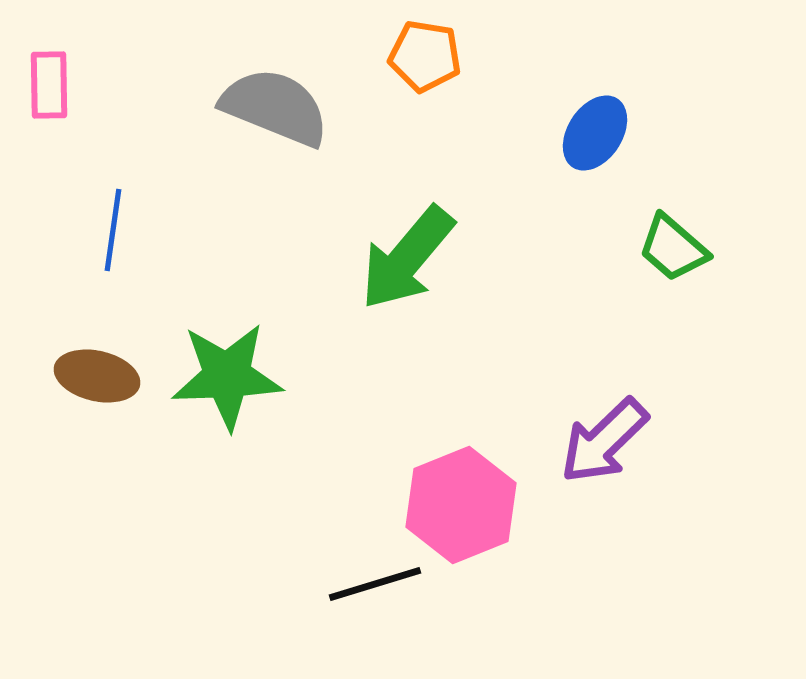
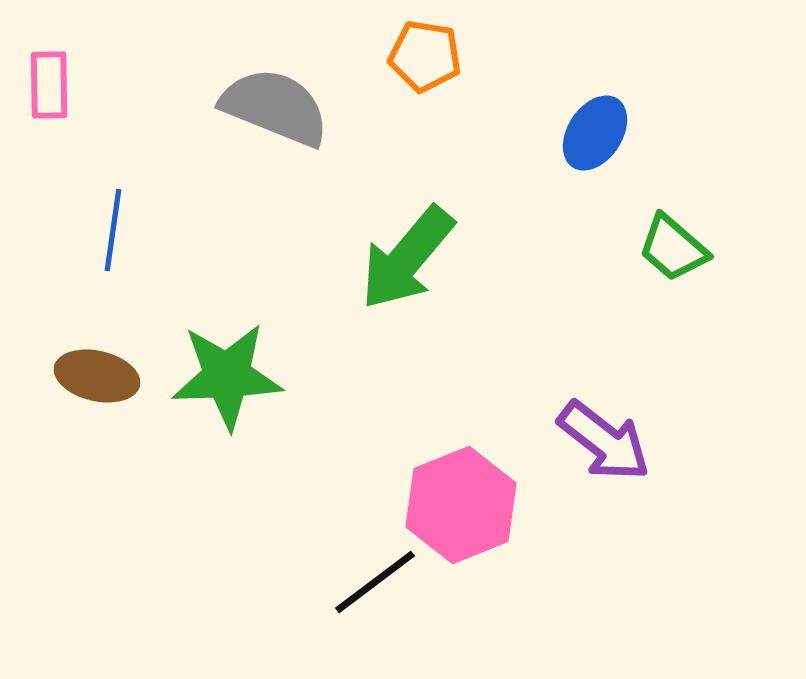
purple arrow: rotated 98 degrees counterclockwise
black line: moved 2 px up; rotated 20 degrees counterclockwise
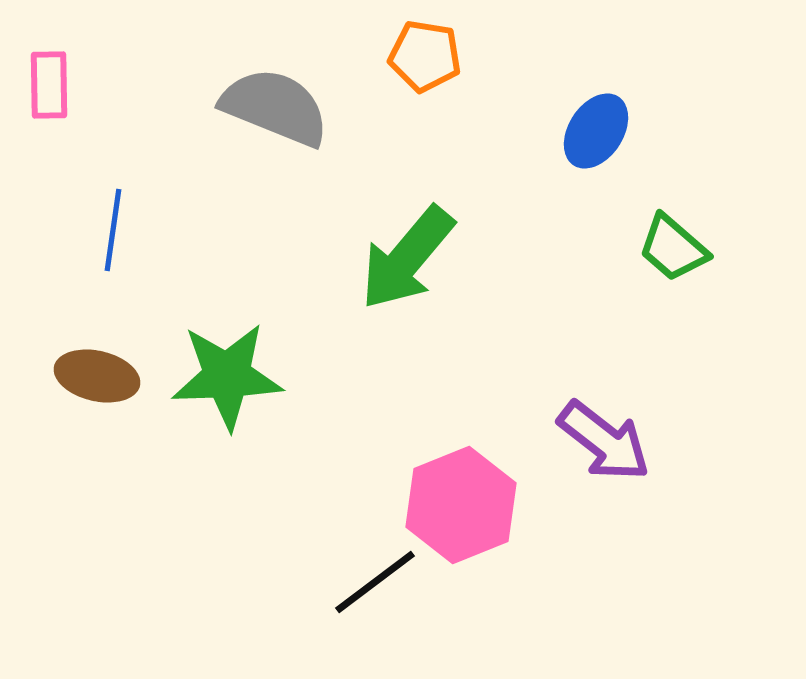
blue ellipse: moved 1 px right, 2 px up
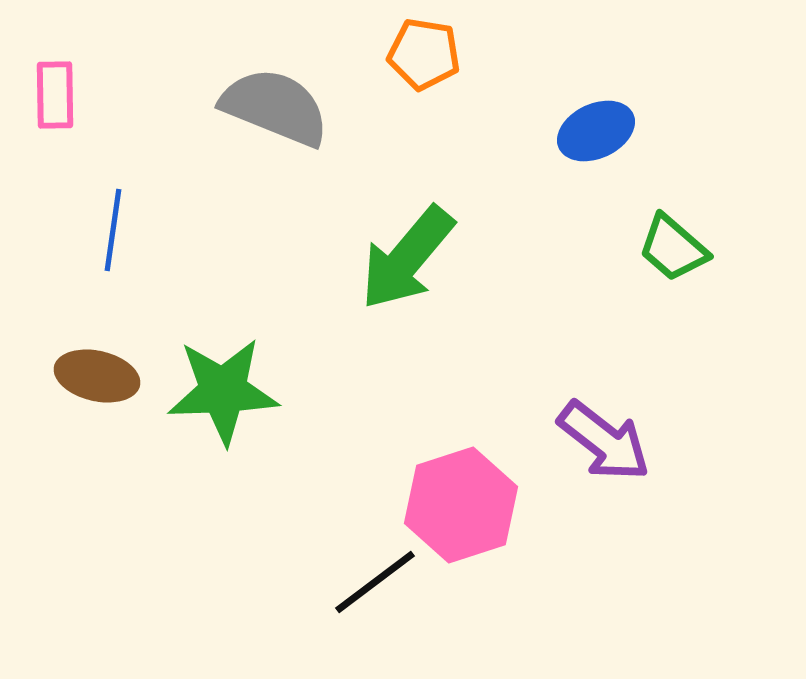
orange pentagon: moved 1 px left, 2 px up
pink rectangle: moved 6 px right, 10 px down
blue ellipse: rotated 32 degrees clockwise
green star: moved 4 px left, 15 px down
pink hexagon: rotated 4 degrees clockwise
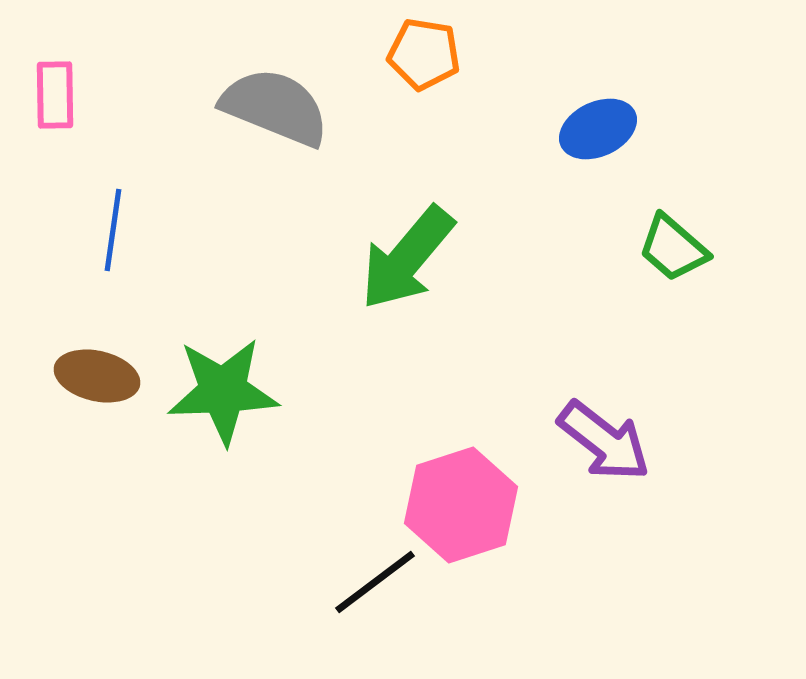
blue ellipse: moved 2 px right, 2 px up
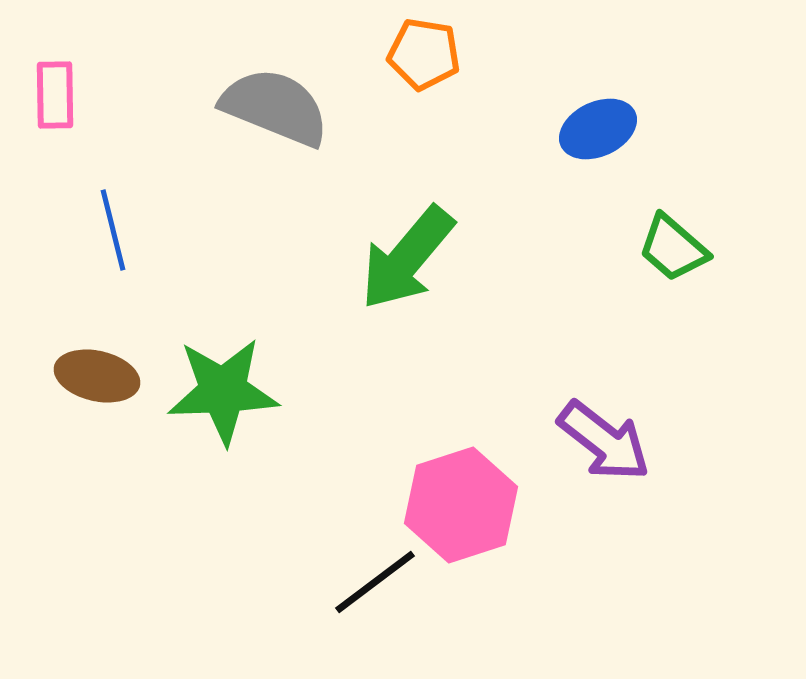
blue line: rotated 22 degrees counterclockwise
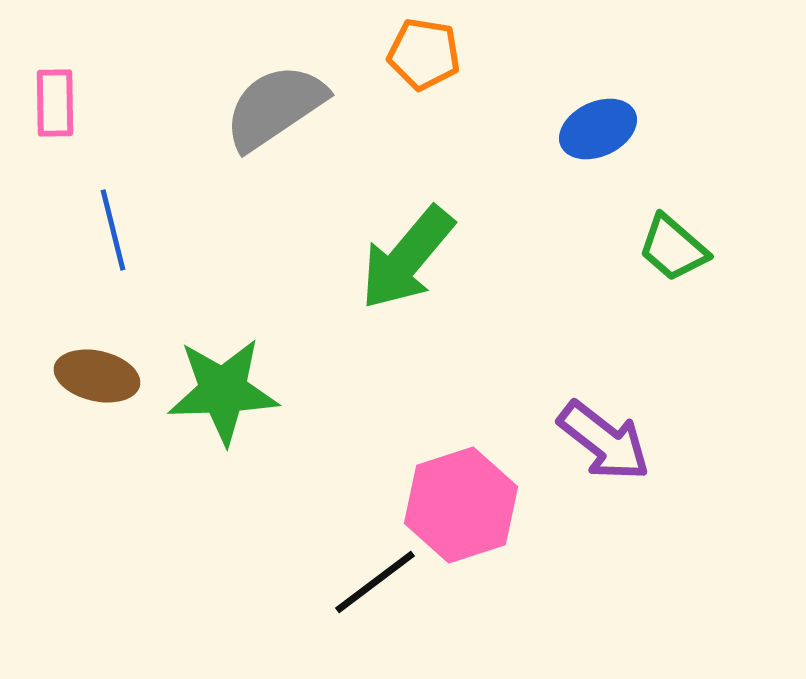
pink rectangle: moved 8 px down
gray semicircle: rotated 56 degrees counterclockwise
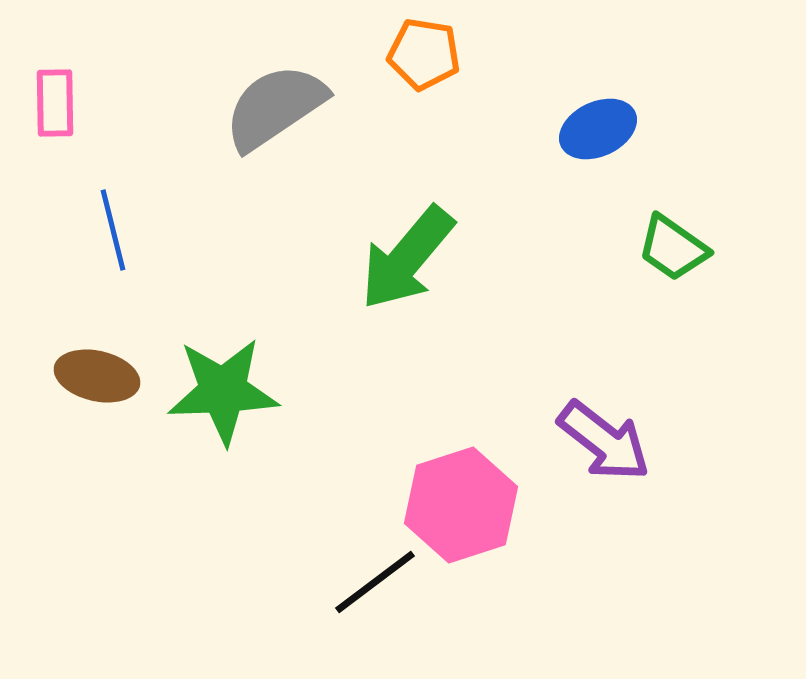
green trapezoid: rotated 6 degrees counterclockwise
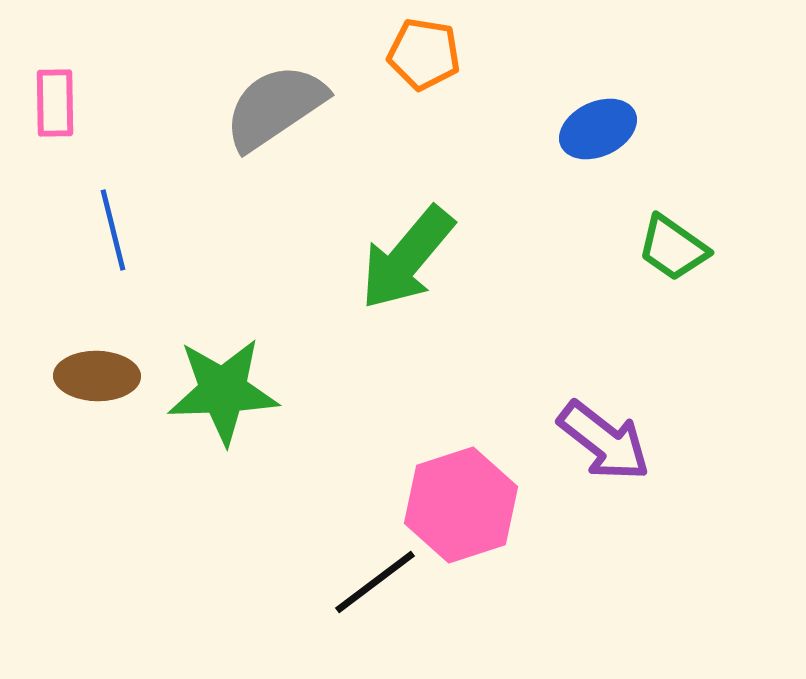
brown ellipse: rotated 12 degrees counterclockwise
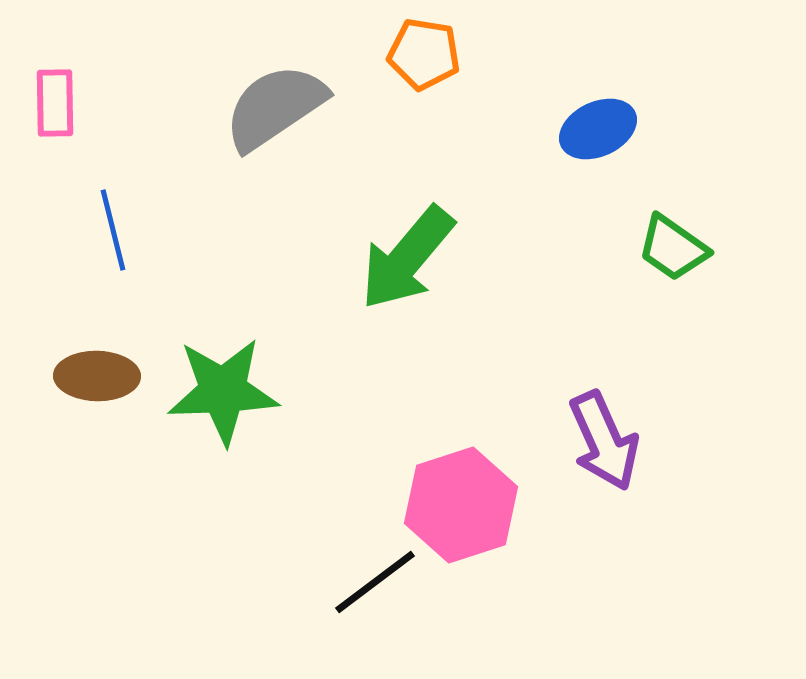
purple arrow: rotated 28 degrees clockwise
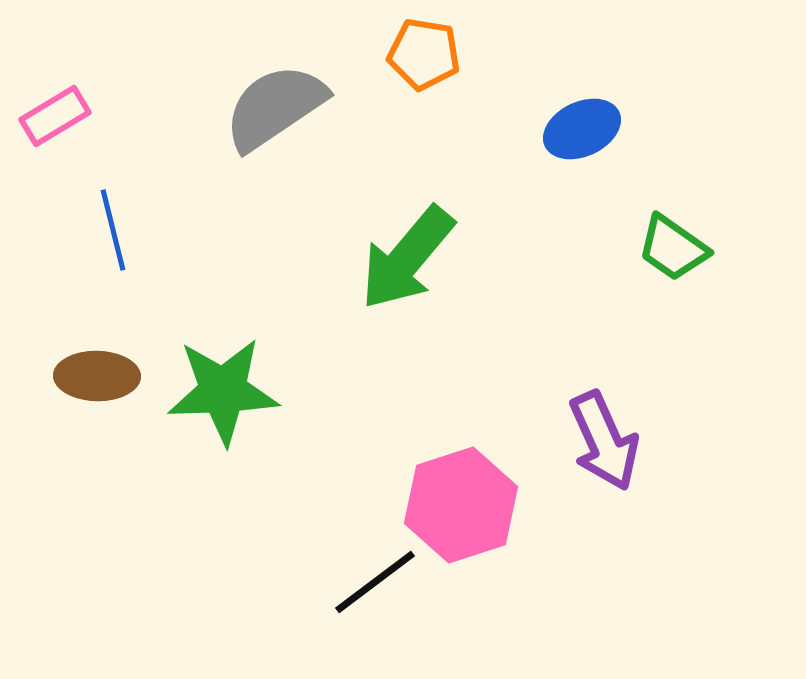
pink rectangle: moved 13 px down; rotated 60 degrees clockwise
blue ellipse: moved 16 px left
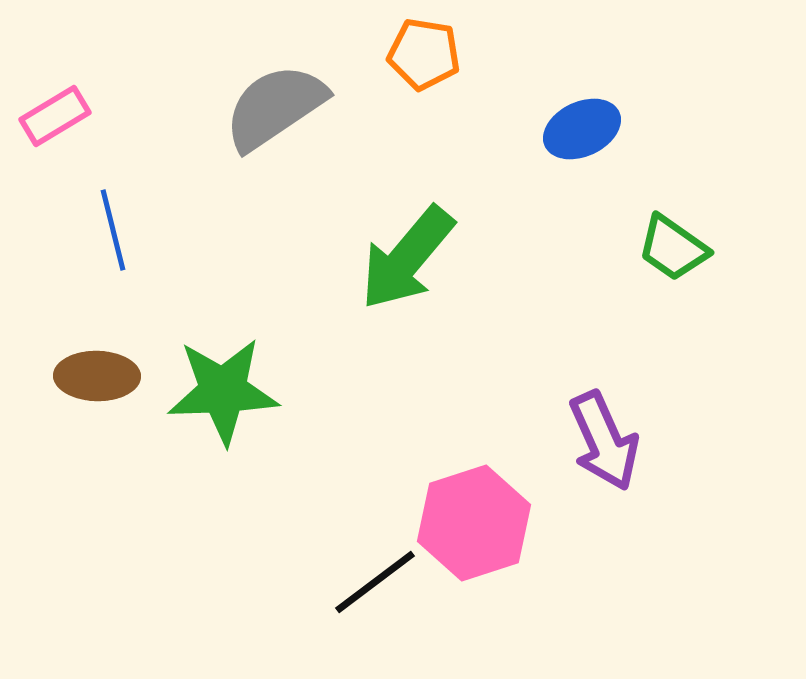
pink hexagon: moved 13 px right, 18 px down
